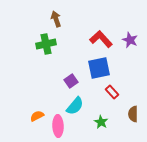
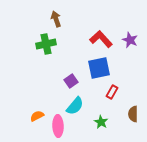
red rectangle: rotated 72 degrees clockwise
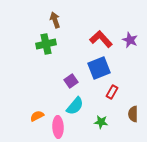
brown arrow: moved 1 px left, 1 px down
blue square: rotated 10 degrees counterclockwise
green star: rotated 24 degrees counterclockwise
pink ellipse: moved 1 px down
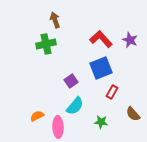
blue square: moved 2 px right
brown semicircle: rotated 42 degrees counterclockwise
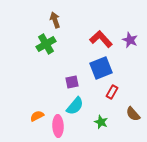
green cross: rotated 18 degrees counterclockwise
purple square: moved 1 px right, 1 px down; rotated 24 degrees clockwise
green star: rotated 16 degrees clockwise
pink ellipse: moved 1 px up
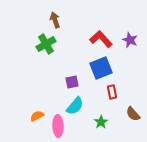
red rectangle: rotated 40 degrees counterclockwise
green star: rotated 16 degrees clockwise
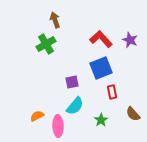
green star: moved 2 px up
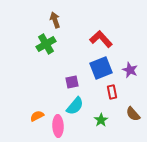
purple star: moved 30 px down
